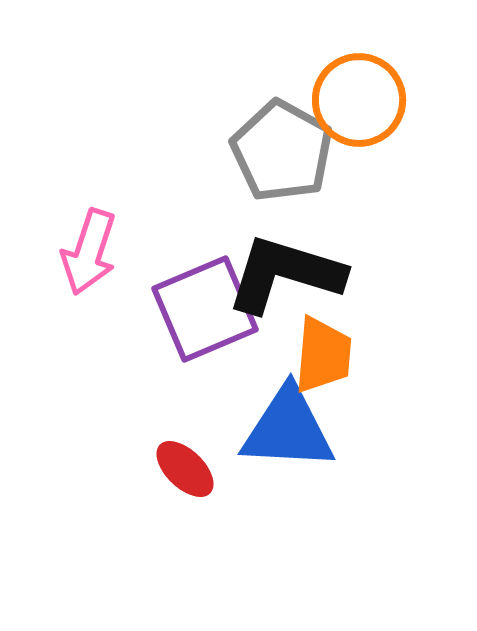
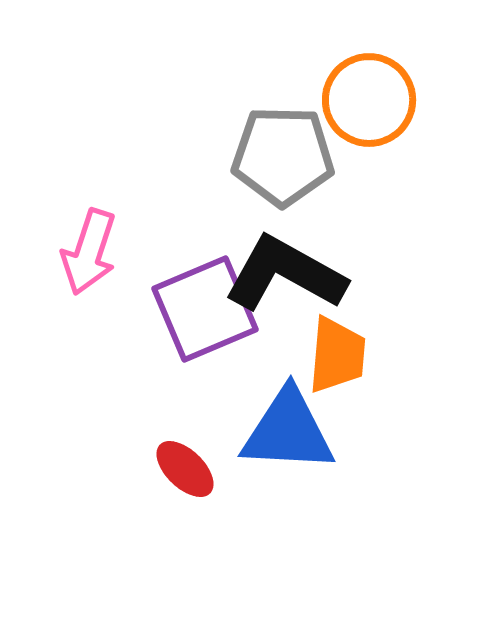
orange circle: moved 10 px right
gray pentagon: moved 1 px right, 5 px down; rotated 28 degrees counterclockwise
black L-shape: rotated 12 degrees clockwise
orange trapezoid: moved 14 px right
blue triangle: moved 2 px down
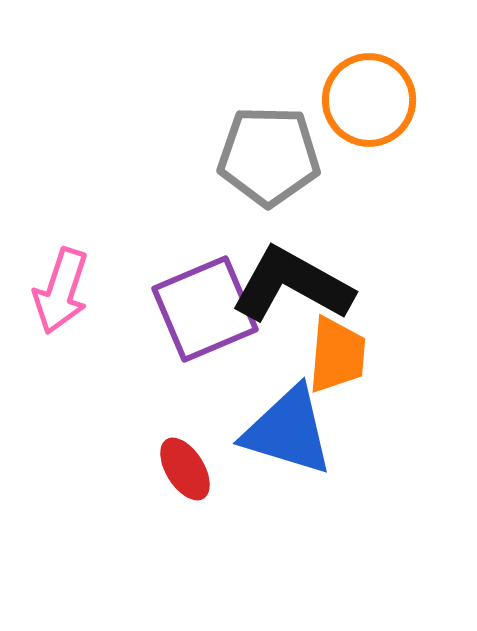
gray pentagon: moved 14 px left
pink arrow: moved 28 px left, 39 px down
black L-shape: moved 7 px right, 11 px down
blue triangle: rotated 14 degrees clockwise
red ellipse: rotated 14 degrees clockwise
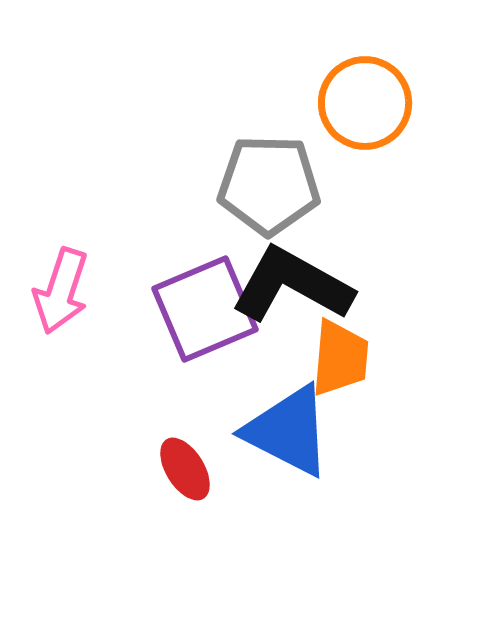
orange circle: moved 4 px left, 3 px down
gray pentagon: moved 29 px down
orange trapezoid: moved 3 px right, 3 px down
blue triangle: rotated 10 degrees clockwise
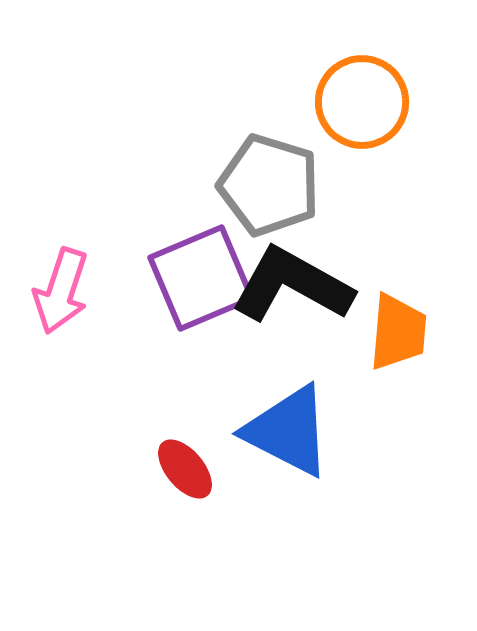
orange circle: moved 3 px left, 1 px up
gray pentagon: rotated 16 degrees clockwise
purple square: moved 4 px left, 31 px up
orange trapezoid: moved 58 px right, 26 px up
red ellipse: rotated 8 degrees counterclockwise
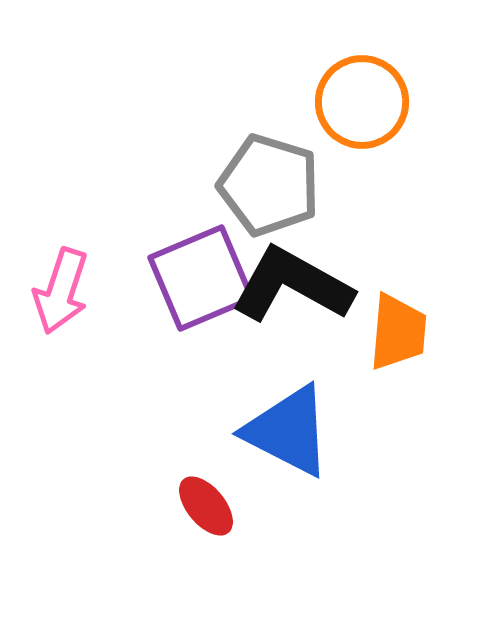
red ellipse: moved 21 px right, 37 px down
